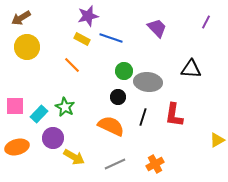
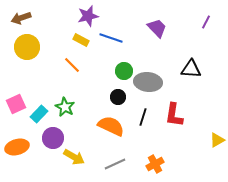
brown arrow: rotated 12 degrees clockwise
yellow rectangle: moved 1 px left, 1 px down
pink square: moved 1 px right, 2 px up; rotated 24 degrees counterclockwise
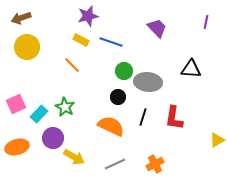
purple line: rotated 16 degrees counterclockwise
blue line: moved 4 px down
red L-shape: moved 3 px down
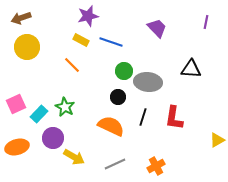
orange cross: moved 1 px right, 2 px down
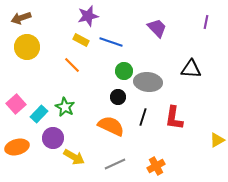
pink square: rotated 18 degrees counterclockwise
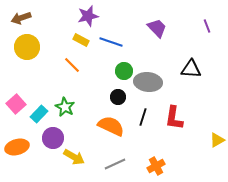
purple line: moved 1 px right, 4 px down; rotated 32 degrees counterclockwise
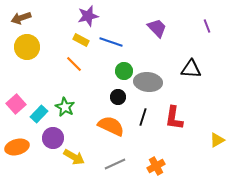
orange line: moved 2 px right, 1 px up
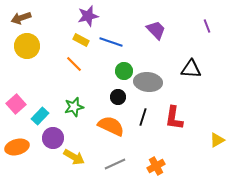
purple trapezoid: moved 1 px left, 2 px down
yellow circle: moved 1 px up
green star: moved 9 px right; rotated 30 degrees clockwise
cyan rectangle: moved 1 px right, 2 px down
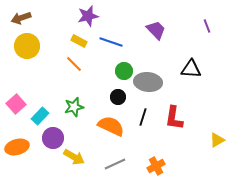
yellow rectangle: moved 2 px left, 1 px down
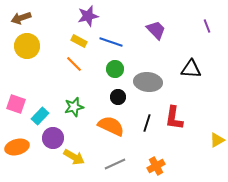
green circle: moved 9 px left, 2 px up
pink square: rotated 30 degrees counterclockwise
black line: moved 4 px right, 6 px down
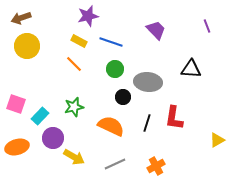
black circle: moved 5 px right
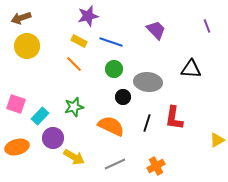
green circle: moved 1 px left
